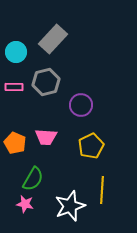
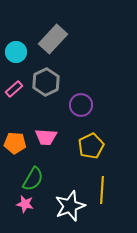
gray hexagon: rotated 12 degrees counterclockwise
pink rectangle: moved 2 px down; rotated 42 degrees counterclockwise
orange pentagon: rotated 20 degrees counterclockwise
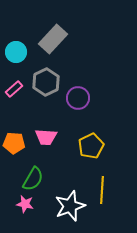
purple circle: moved 3 px left, 7 px up
orange pentagon: moved 1 px left
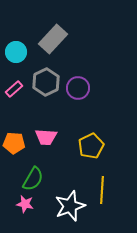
purple circle: moved 10 px up
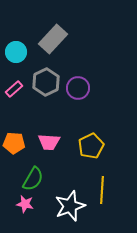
pink trapezoid: moved 3 px right, 5 px down
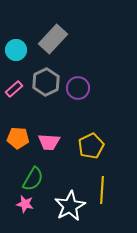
cyan circle: moved 2 px up
orange pentagon: moved 4 px right, 5 px up
white star: rotated 8 degrees counterclockwise
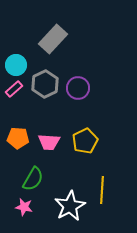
cyan circle: moved 15 px down
gray hexagon: moved 1 px left, 2 px down
yellow pentagon: moved 6 px left, 5 px up
pink star: moved 1 px left, 3 px down
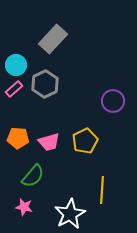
purple circle: moved 35 px right, 13 px down
pink trapezoid: rotated 20 degrees counterclockwise
green semicircle: moved 3 px up; rotated 10 degrees clockwise
white star: moved 8 px down
